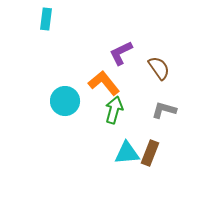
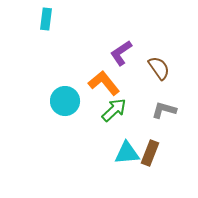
purple L-shape: rotated 8 degrees counterclockwise
green arrow: rotated 32 degrees clockwise
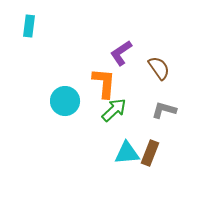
cyan rectangle: moved 17 px left, 7 px down
orange L-shape: rotated 44 degrees clockwise
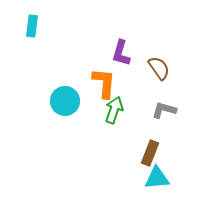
cyan rectangle: moved 3 px right
purple L-shape: rotated 40 degrees counterclockwise
green arrow: rotated 28 degrees counterclockwise
cyan triangle: moved 30 px right, 25 px down
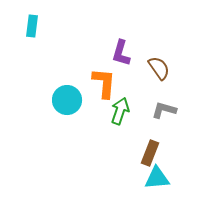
cyan circle: moved 2 px right, 1 px up
green arrow: moved 6 px right, 1 px down
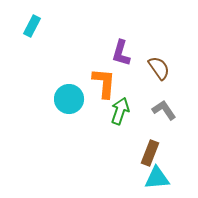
cyan rectangle: rotated 20 degrees clockwise
cyan circle: moved 2 px right, 1 px up
gray L-shape: rotated 40 degrees clockwise
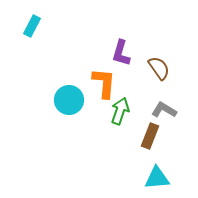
cyan circle: moved 1 px down
gray L-shape: rotated 25 degrees counterclockwise
brown rectangle: moved 17 px up
